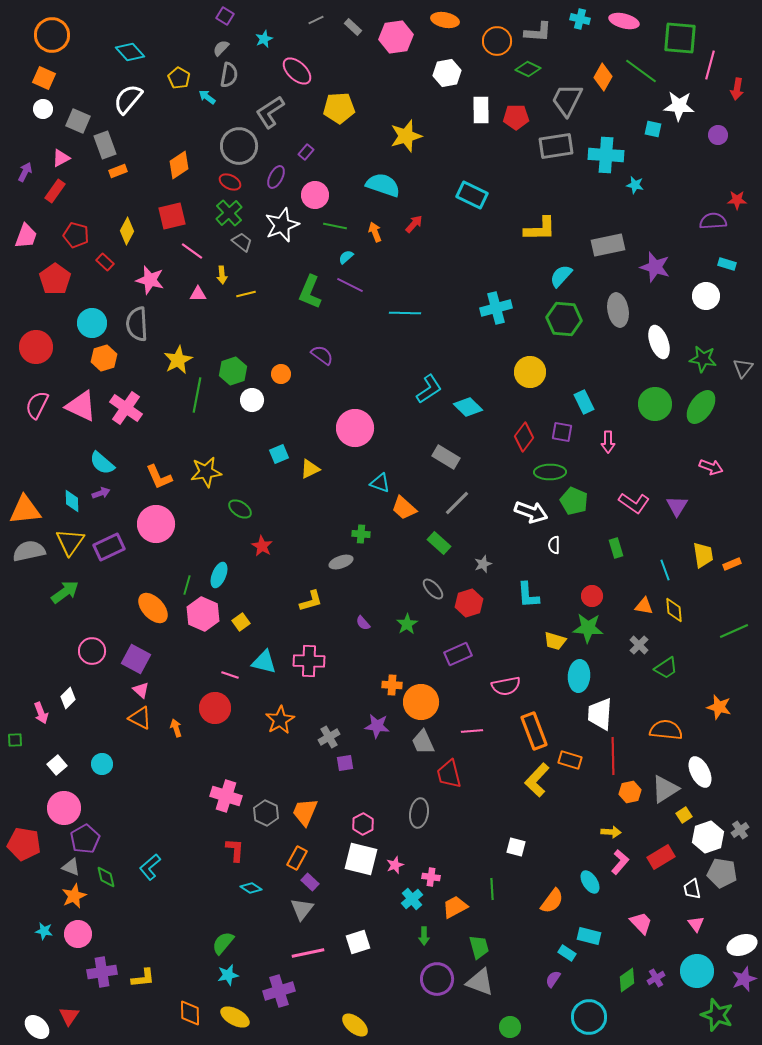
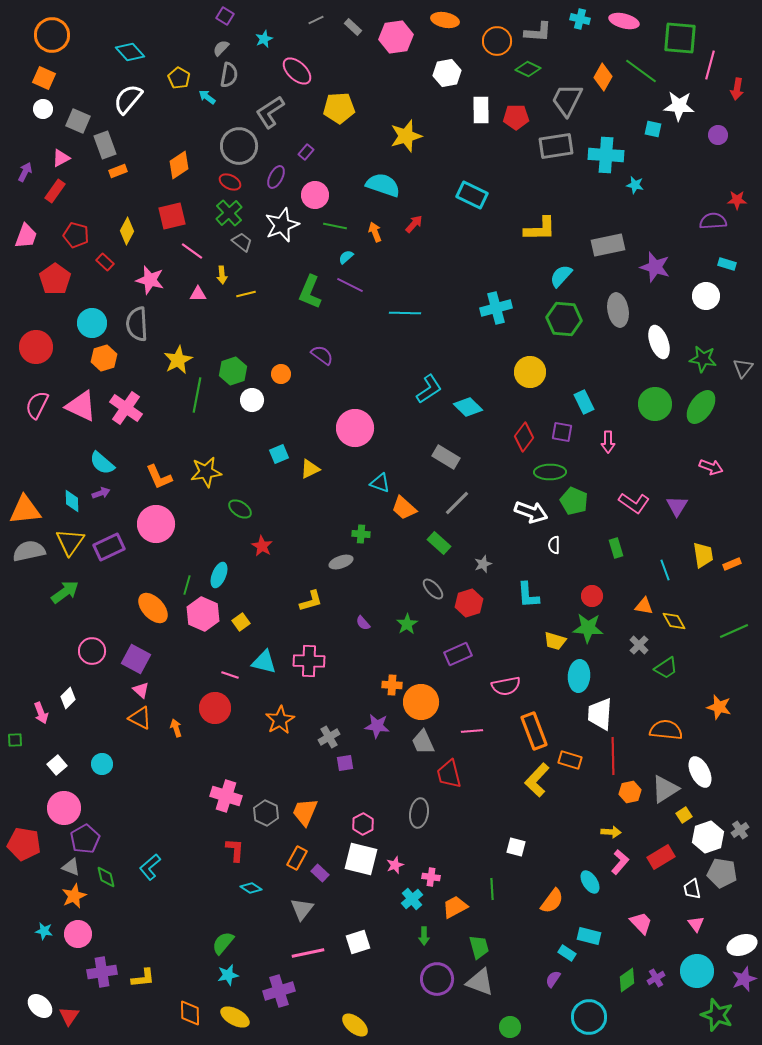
yellow diamond at (674, 610): moved 11 px down; rotated 25 degrees counterclockwise
purple rectangle at (310, 882): moved 10 px right, 9 px up
white ellipse at (37, 1027): moved 3 px right, 21 px up
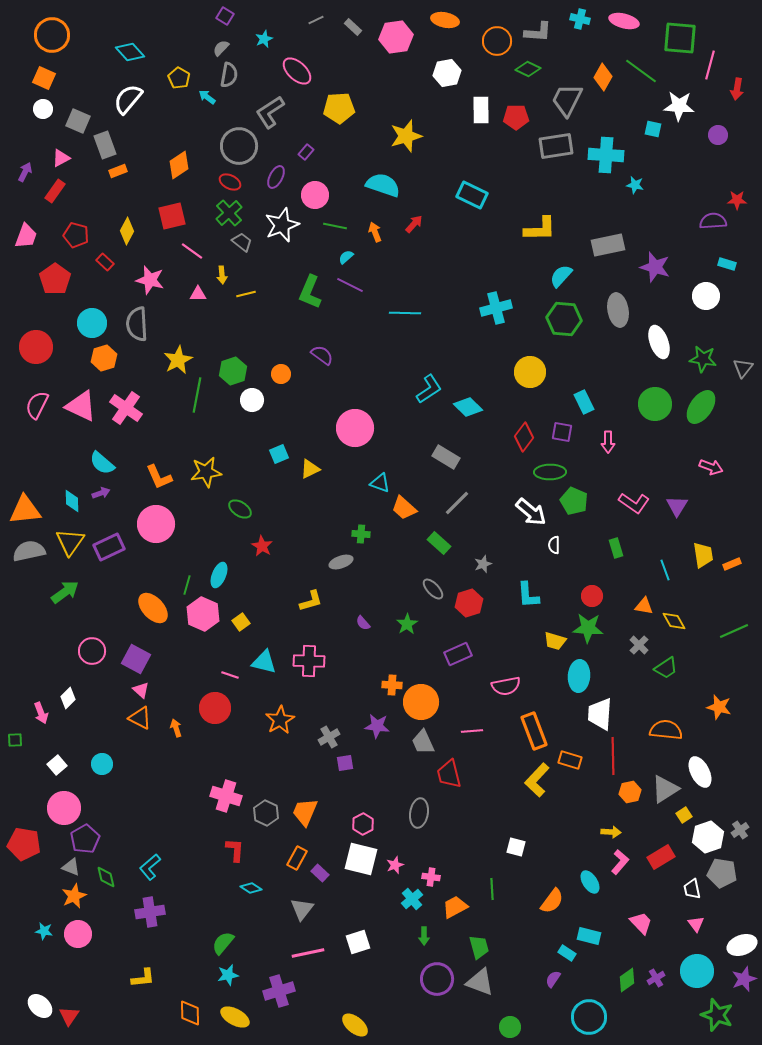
white arrow at (531, 512): rotated 20 degrees clockwise
purple cross at (102, 972): moved 48 px right, 60 px up
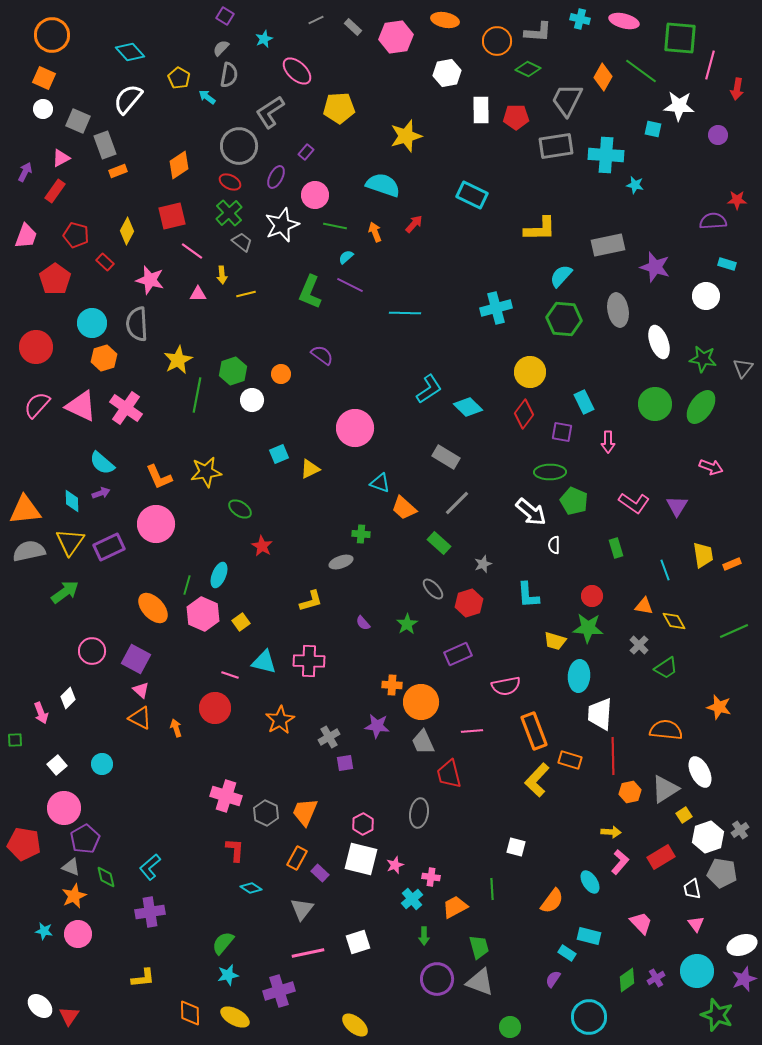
pink semicircle at (37, 405): rotated 16 degrees clockwise
red diamond at (524, 437): moved 23 px up
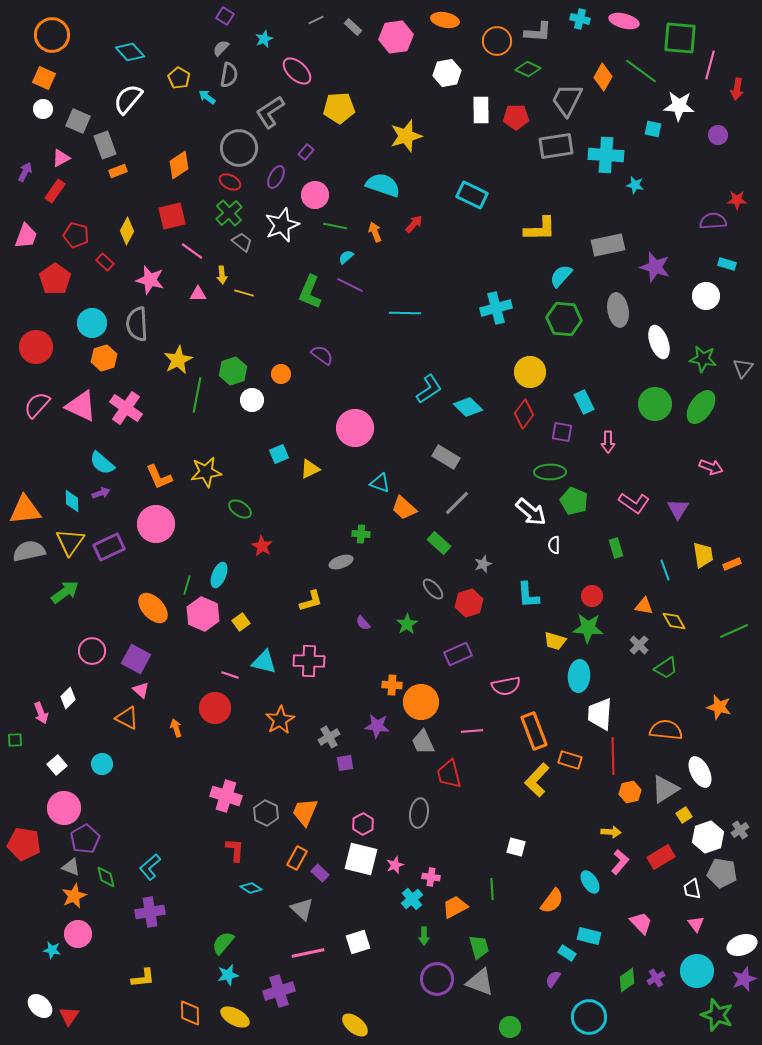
gray circle at (239, 146): moved 2 px down
yellow line at (246, 294): moved 2 px left, 1 px up; rotated 30 degrees clockwise
purple triangle at (677, 506): moved 1 px right, 3 px down
orange triangle at (140, 718): moved 13 px left
gray triangle at (302, 909): rotated 25 degrees counterclockwise
cyan star at (44, 931): moved 8 px right, 19 px down
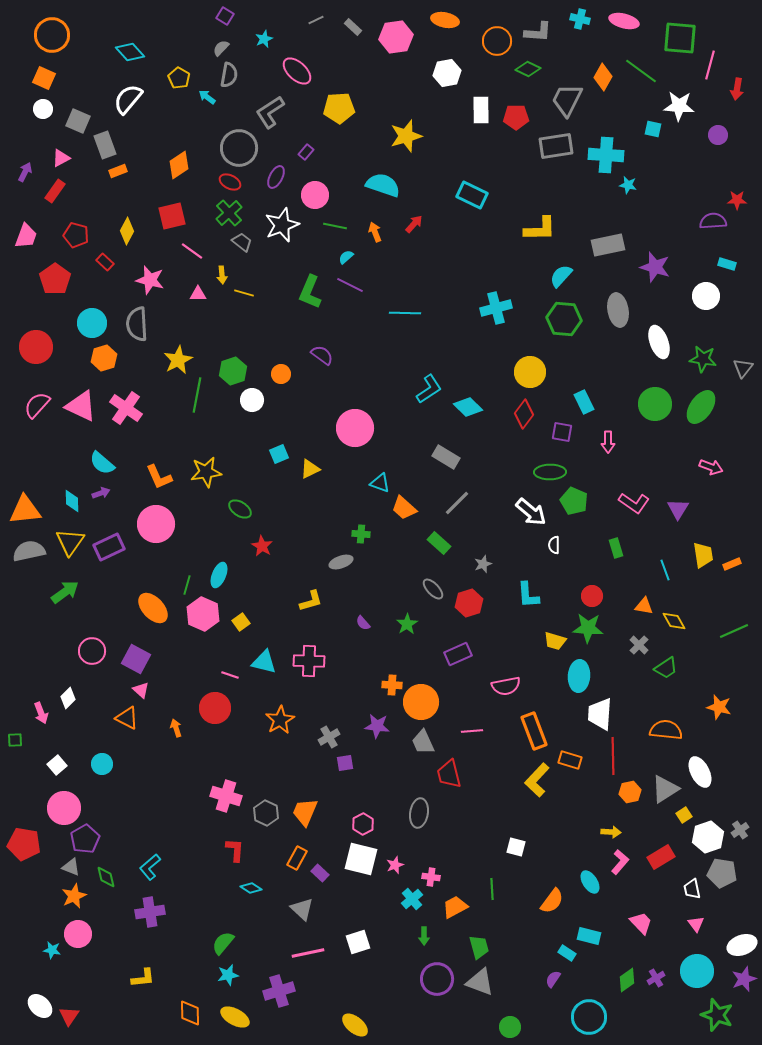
cyan star at (635, 185): moved 7 px left
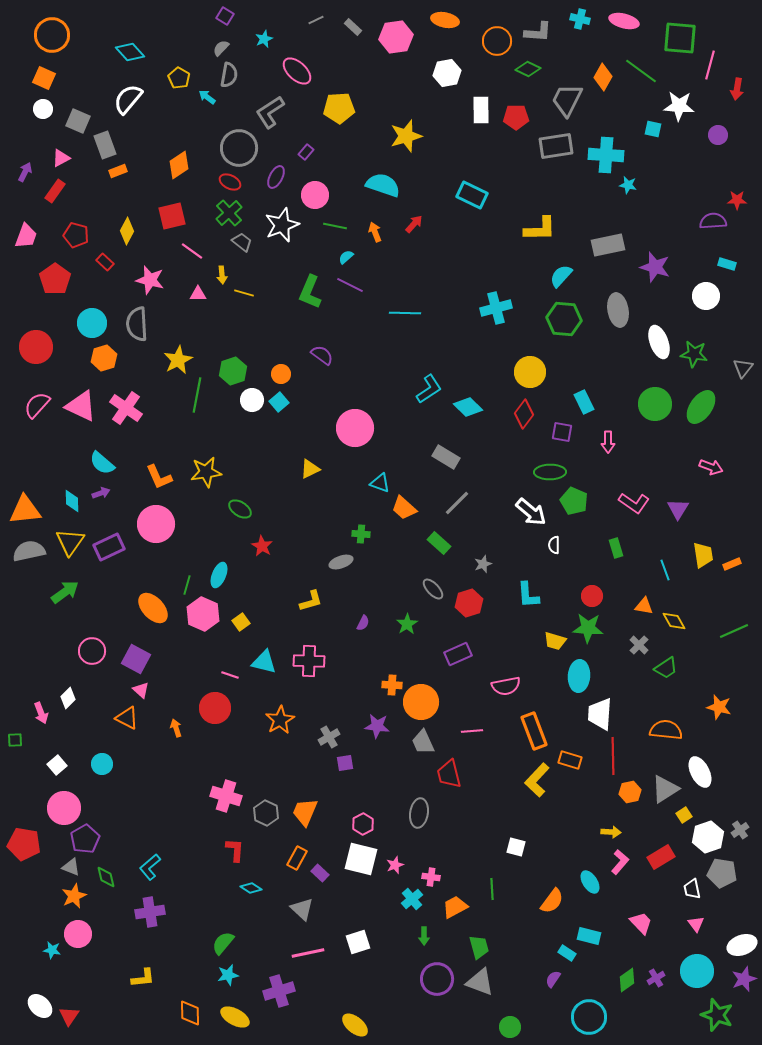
green star at (703, 359): moved 9 px left, 5 px up
cyan square at (279, 454): moved 52 px up; rotated 18 degrees counterclockwise
purple semicircle at (363, 623): rotated 112 degrees counterclockwise
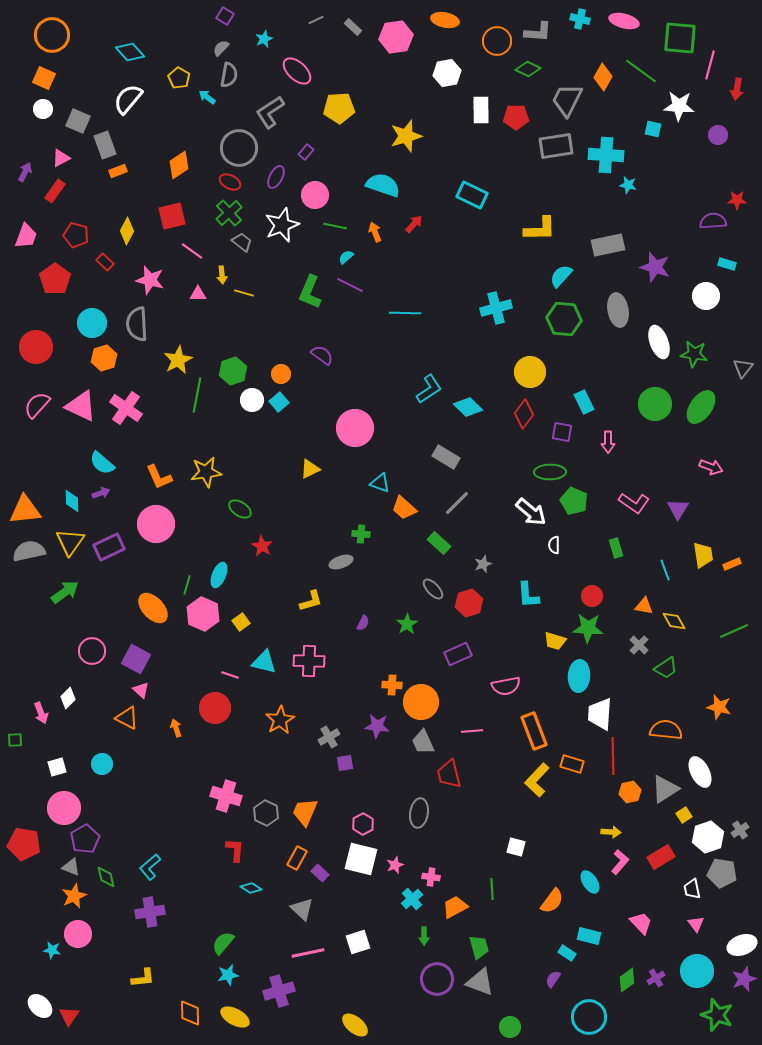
orange rectangle at (570, 760): moved 2 px right, 4 px down
white square at (57, 765): moved 2 px down; rotated 24 degrees clockwise
